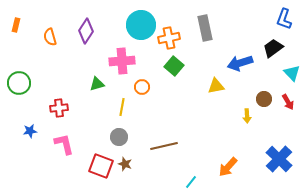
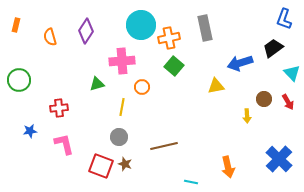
green circle: moved 3 px up
orange arrow: rotated 55 degrees counterclockwise
cyan line: rotated 64 degrees clockwise
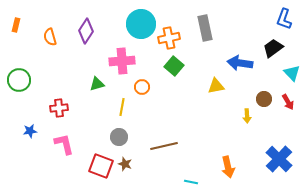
cyan circle: moved 1 px up
blue arrow: rotated 25 degrees clockwise
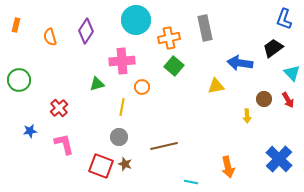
cyan circle: moved 5 px left, 4 px up
red arrow: moved 2 px up
red cross: rotated 36 degrees counterclockwise
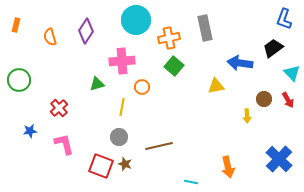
brown line: moved 5 px left
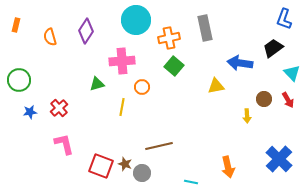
blue star: moved 19 px up
gray circle: moved 23 px right, 36 px down
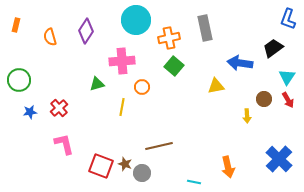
blue L-shape: moved 4 px right
cyan triangle: moved 5 px left, 4 px down; rotated 18 degrees clockwise
cyan line: moved 3 px right
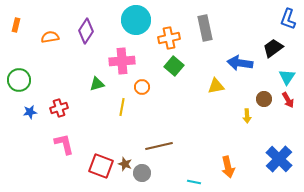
orange semicircle: rotated 96 degrees clockwise
red cross: rotated 24 degrees clockwise
